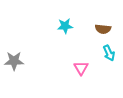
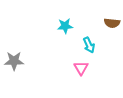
brown semicircle: moved 9 px right, 6 px up
cyan arrow: moved 20 px left, 8 px up
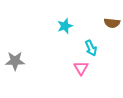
cyan star: rotated 14 degrees counterclockwise
cyan arrow: moved 2 px right, 3 px down
gray star: moved 1 px right
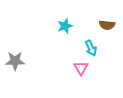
brown semicircle: moved 5 px left, 2 px down
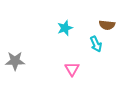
cyan star: moved 2 px down
cyan arrow: moved 5 px right, 4 px up
pink triangle: moved 9 px left, 1 px down
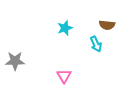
pink triangle: moved 8 px left, 7 px down
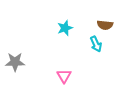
brown semicircle: moved 2 px left
gray star: moved 1 px down
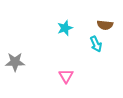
pink triangle: moved 2 px right
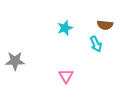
gray star: moved 1 px up
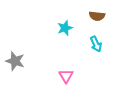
brown semicircle: moved 8 px left, 9 px up
gray star: rotated 18 degrees clockwise
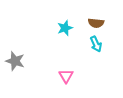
brown semicircle: moved 1 px left, 7 px down
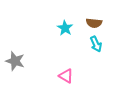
brown semicircle: moved 2 px left
cyan star: rotated 21 degrees counterclockwise
pink triangle: rotated 28 degrees counterclockwise
